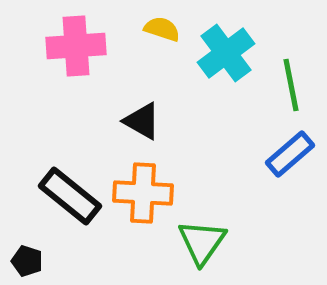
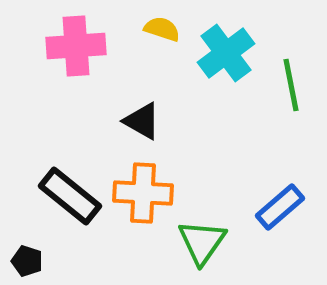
blue rectangle: moved 10 px left, 53 px down
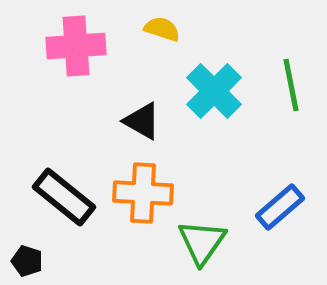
cyan cross: moved 12 px left, 38 px down; rotated 8 degrees counterclockwise
black rectangle: moved 6 px left, 1 px down
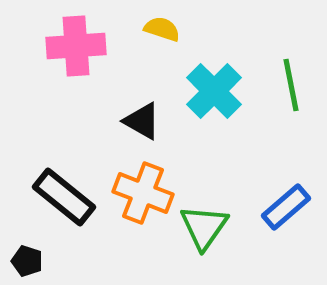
orange cross: rotated 18 degrees clockwise
blue rectangle: moved 6 px right
green triangle: moved 2 px right, 15 px up
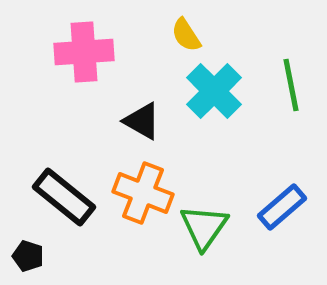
yellow semicircle: moved 24 px right, 6 px down; rotated 141 degrees counterclockwise
pink cross: moved 8 px right, 6 px down
blue rectangle: moved 4 px left
black pentagon: moved 1 px right, 5 px up
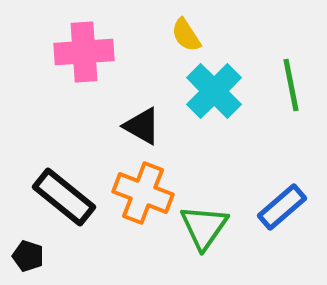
black triangle: moved 5 px down
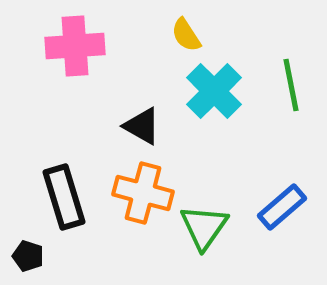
pink cross: moved 9 px left, 6 px up
orange cross: rotated 6 degrees counterclockwise
black rectangle: rotated 34 degrees clockwise
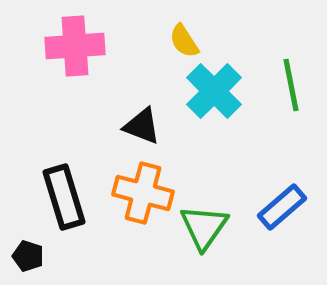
yellow semicircle: moved 2 px left, 6 px down
black triangle: rotated 9 degrees counterclockwise
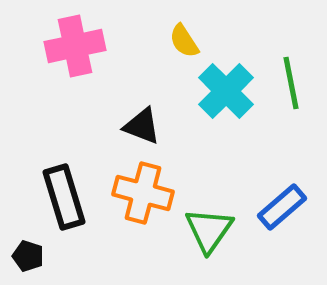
pink cross: rotated 8 degrees counterclockwise
green line: moved 2 px up
cyan cross: moved 12 px right
green triangle: moved 5 px right, 3 px down
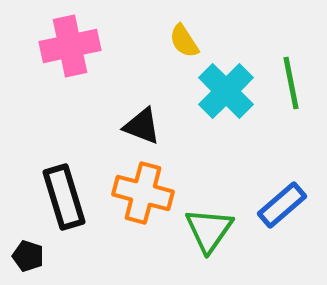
pink cross: moved 5 px left
blue rectangle: moved 2 px up
